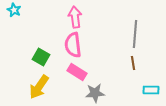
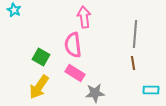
pink arrow: moved 9 px right
pink rectangle: moved 2 px left, 1 px down
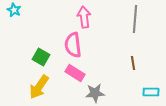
gray line: moved 15 px up
cyan rectangle: moved 2 px down
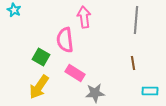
gray line: moved 1 px right, 1 px down
pink semicircle: moved 8 px left, 5 px up
cyan rectangle: moved 1 px left, 1 px up
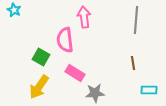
cyan rectangle: moved 1 px left, 1 px up
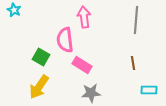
pink rectangle: moved 7 px right, 8 px up
gray star: moved 4 px left
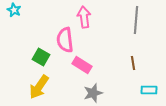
gray star: moved 2 px right; rotated 12 degrees counterclockwise
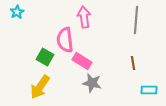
cyan star: moved 3 px right, 2 px down; rotated 16 degrees clockwise
green square: moved 4 px right
pink rectangle: moved 4 px up
yellow arrow: moved 1 px right
gray star: moved 1 px left, 10 px up; rotated 30 degrees clockwise
